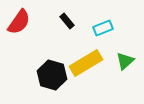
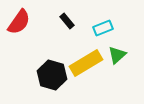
green triangle: moved 8 px left, 6 px up
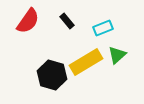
red semicircle: moved 9 px right, 1 px up
yellow rectangle: moved 1 px up
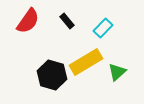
cyan rectangle: rotated 24 degrees counterclockwise
green triangle: moved 17 px down
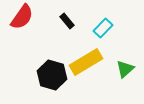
red semicircle: moved 6 px left, 4 px up
green triangle: moved 8 px right, 3 px up
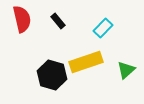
red semicircle: moved 2 px down; rotated 48 degrees counterclockwise
black rectangle: moved 9 px left
yellow rectangle: rotated 12 degrees clockwise
green triangle: moved 1 px right, 1 px down
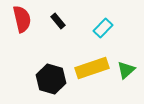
yellow rectangle: moved 6 px right, 6 px down
black hexagon: moved 1 px left, 4 px down
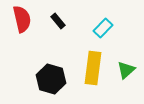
yellow rectangle: moved 1 px right; rotated 64 degrees counterclockwise
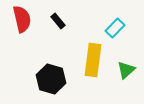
cyan rectangle: moved 12 px right
yellow rectangle: moved 8 px up
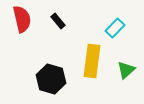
yellow rectangle: moved 1 px left, 1 px down
